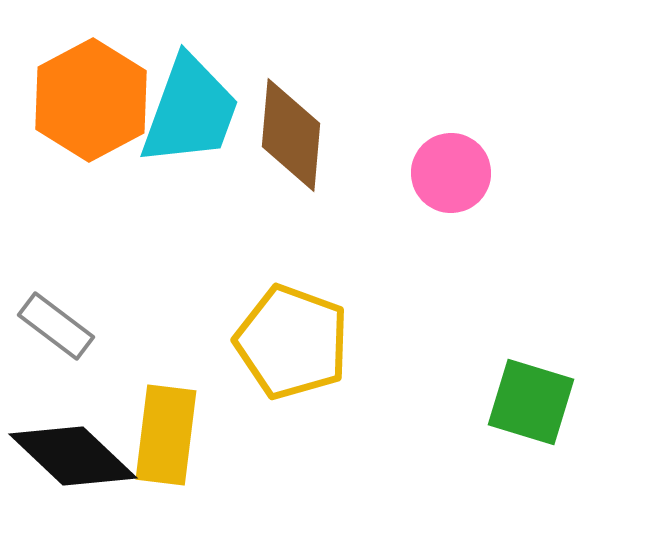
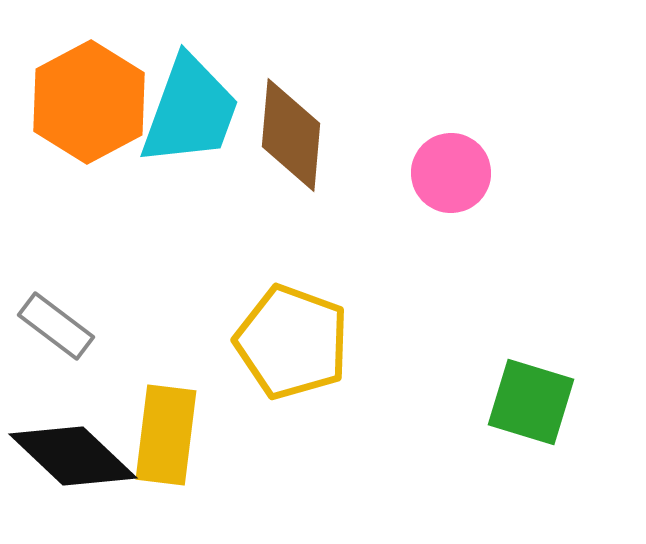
orange hexagon: moved 2 px left, 2 px down
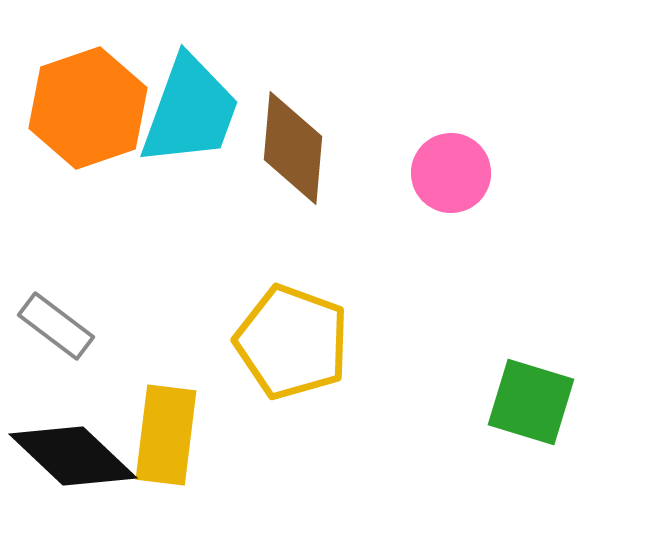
orange hexagon: moved 1 px left, 6 px down; rotated 9 degrees clockwise
brown diamond: moved 2 px right, 13 px down
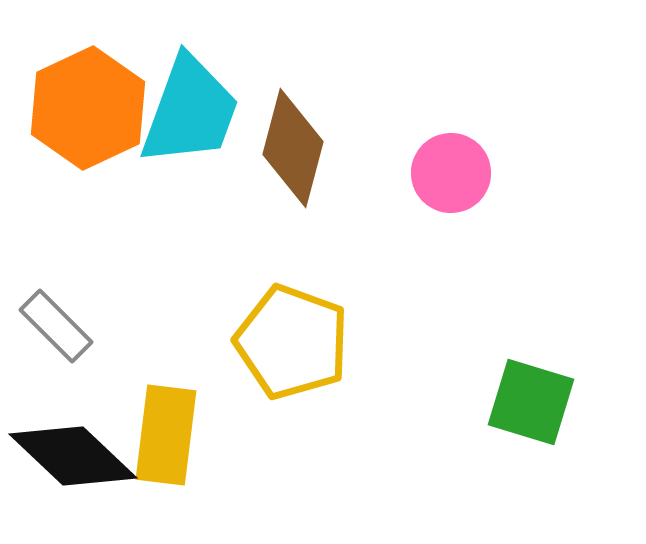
orange hexagon: rotated 6 degrees counterclockwise
brown diamond: rotated 10 degrees clockwise
gray rectangle: rotated 8 degrees clockwise
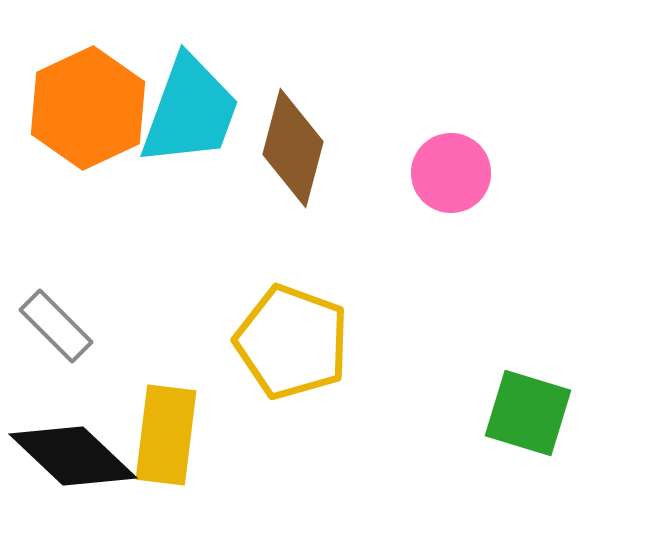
green square: moved 3 px left, 11 px down
